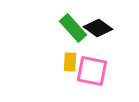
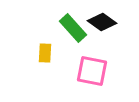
black diamond: moved 4 px right, 6 px up
yellow rectangle: moved 25 px left, 9 px up
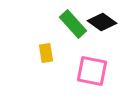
green rectangle: moved 4 px up
yellow rectangle: moved 1 px right; rotated 12 degrees counterclockwise
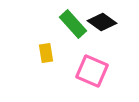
pink square: rotated 12 degrees clockwise
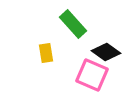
black diamond: moved 4 px right, 30 px down
pink square: moved 4 px down
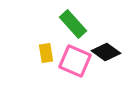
pink square: moved 17 px left, 14 px up
